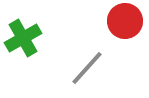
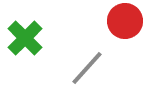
green cross: moved 2 px right; rotated 15 degrees counterclockwise
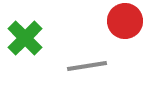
gray line: moved 2 px up; rotated 39 degrees clockwise
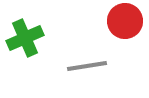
green cross: rotated 21 degrees clockwise
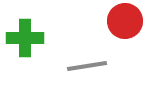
green cross: rotated 24 degrees clockwise
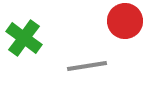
green cross: moved 1 px left; rotated 36 degrees clockwise
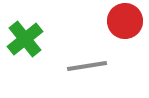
green cross: moved 1 px right, 1 px down; rotated 15 degrees clockwise
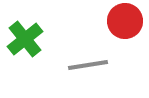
gray line: moved 1 px right, 1 px up
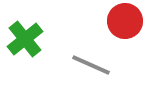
gray line: moved 3 px right; rotated 33 degrees clockwise
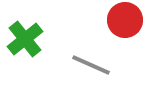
red circle: moved 1 px up
